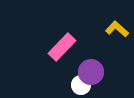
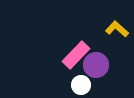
pink rectangle: moved 14 px right, 8 px down
purple circle: moved 5 px right, 7 px up
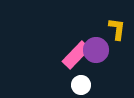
yellow L-shape: rotated 55 degrees clockwise
purple circle: moved 15 px up
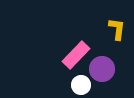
purple circle: moved 6 px right, 19 px down
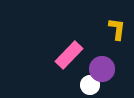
pink rectangle: moved 7 px left
white circle: moved 9 px right
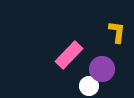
yellow L-shape: moved 3 px down
white circle: moved 1 px left, 1 px down
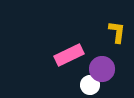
pink rectangle: rotated 20 degrees clockwise
white circle: moved 1 px right, 1 px up
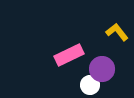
yellow L-shape: rotated 45 degrees counterclockwise
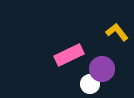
white circle: moved 1 px up
